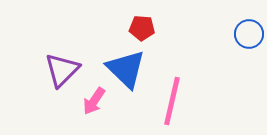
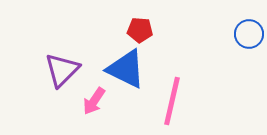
red pentagon: moved 2 px left, 2 px down
blue triangle: rotated 18 degrees counterclockwise
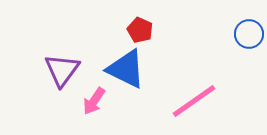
red pentagon: rotated 20 degrees clockwise
purple triangle: rotated 9 degrees counterclockwise
pink line: moved 22 px right; rotated 42 degrees clockwise
